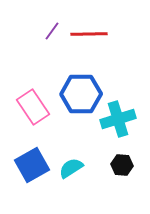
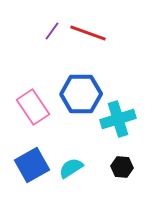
red line: moved 1 px left, 1 px up; rotated 21 degrees clockwise
black hexagon: moved 2 px down
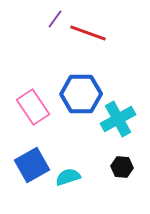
purple line: moved 3 px right, 12 px up
cyan cross: rotated 12 degrees counterclockwise
cyan semicircle: moved 3 px left, 9 px down; rotated 15 degrees clockwise
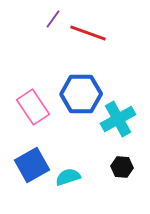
purple line: moved 2 px left
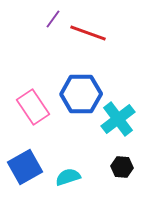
cyan cross: rotated 8 degrees counterclockwise
blue square: moved 7 px left, 2 px down
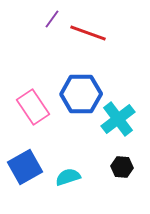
purple line: moved 1 px left
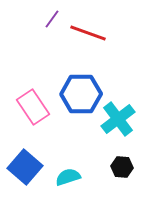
blue square: rotated 20 degrees counterclockwise
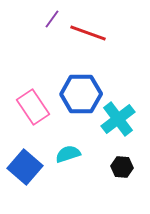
cyan semicircle: moved 23 px up
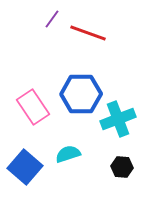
cyan cross: rotated 16 degrees clockwise
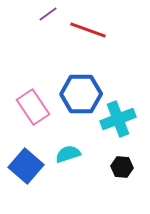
purple line: moved 4 px left, 5 px up; rotated 18 degrees clockwise
red line: moved 3 px up
blue square: moved 1 px right, 1 px up
